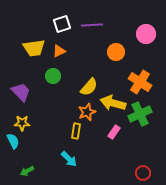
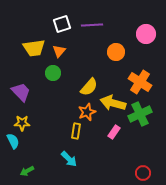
orange triangle: rotated 24 degrees counterclockwise
green circle: moved 3 px up
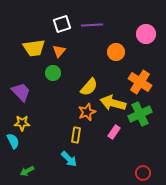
yellow rectangle: moved 4 px down
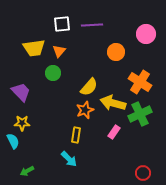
white square: rotated 12 degrees clockwise
orange star: moved 2 px left, 2 px up
